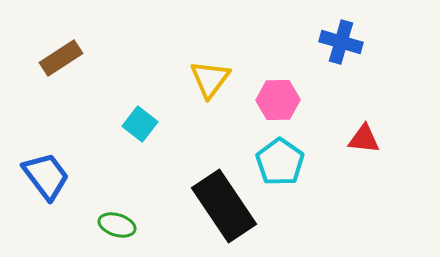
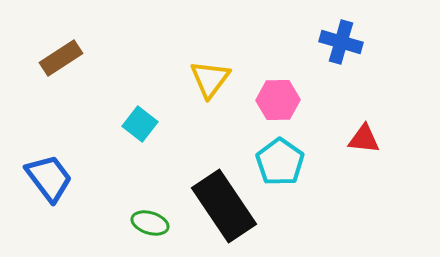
blue trapezoid: moved 3 px right, 2 px down
green ellipse: moved 33 px right, 2 px up
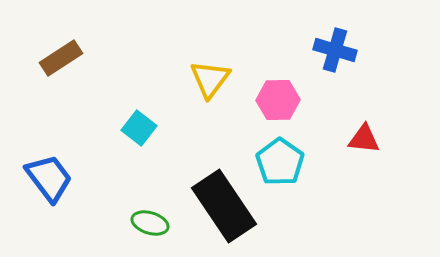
blue cross: moved 6 px left, 8 px down
cyan square: moved 1 px left, 4 px down
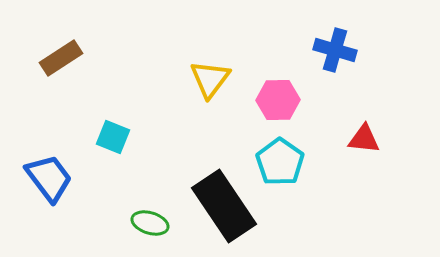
cyan square: moved 26 px left, 9 px down; rotated 16 degrees counterclockwise
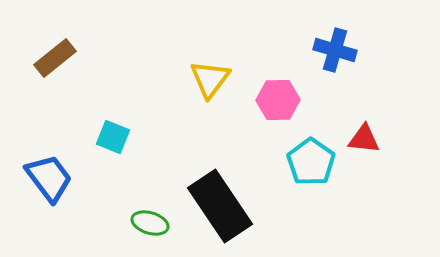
brown rectangle: moved 6 px left; rotated 6 degrees counterclockwise
cyan pentagon: moved 31 px right
black rectangle: moved 4 px left
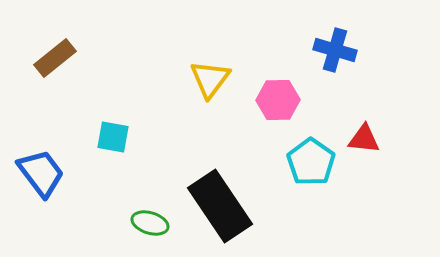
cyan square: rotated 12 degrees counterclockwise
blue trapezoid: moved 8 px left, 5 px up
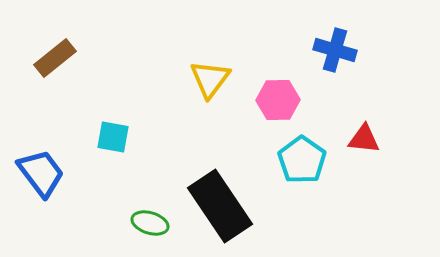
cyan pentagon: moved 9 px left, 2 px up
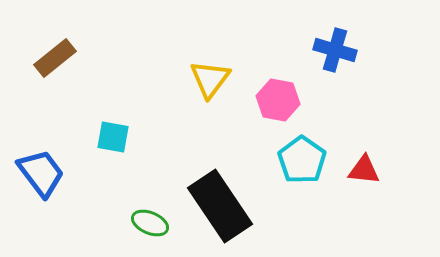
pink hexagon: rotated 12 degrees clockwise
red triangle: moved 31 px down
green ellipse: rotated 6 degrees clockwise
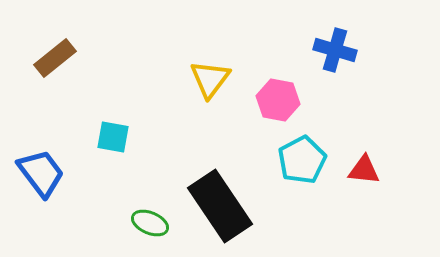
cyan pentagon: rotated 9 degrees clockwise
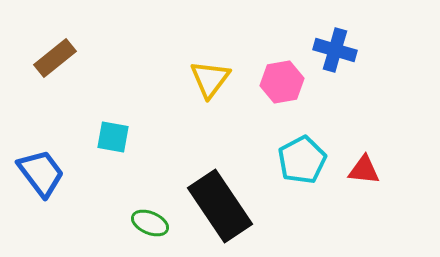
pink hexagon: moved 4 px right, 18 px up; rotated 21 degrees counterclockwise
